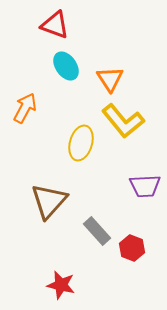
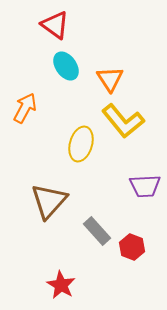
red triangle: rotated 16 degrees clockwise
yellow ellipse: moved 1 px down
red hexagon: moved 1 px up
red star: rotated 16 degrees clockwise
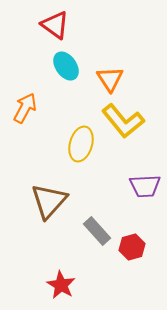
red hexagon: rotated 25 degrees clockwise
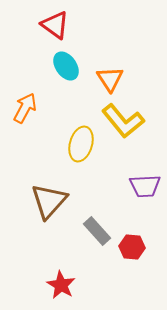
red hexagon: rotated 20 degrees clockwise
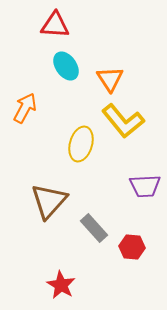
red triangle: rotated 32 degrees counterclockwise
gray rectangle: moved 3 px left, 3 px up
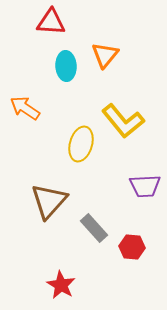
red triangle: moved 4 px left, 3 px up
cyan ellipse: rotated 32 degrees clockwise
orange triangle: moved 5 px left, 24 px up; rotated 12 degrees clockwise
orange arrow: rotated 84 degrees counterclockwise
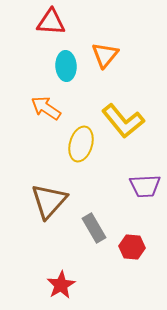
orange arrow: moved 21 px right
gray rectangle: rotated 12 degrees clockwise
red star: rotated 12 degrees clockwise
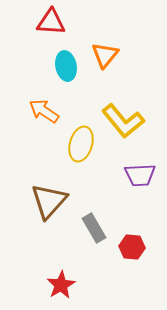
cyan ellipse: rotated 8 degrees counterclockwise
orange arrow: moved 2 px left, 3 px down
purple trapezoid: moved 5 px left, 11 px up
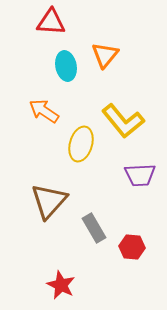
red star: rotated 16 degrees counterclockwise
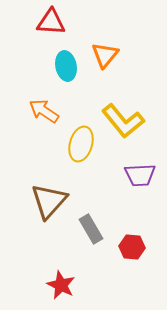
gray rectangle: moved 3 px left, 1 px down
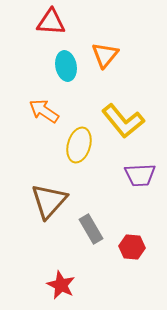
yellow ellipse: moved 2 px left, 1 px down
